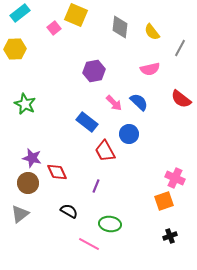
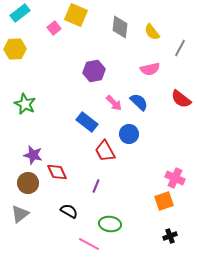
purple star: moved 1 px right, 3 px up
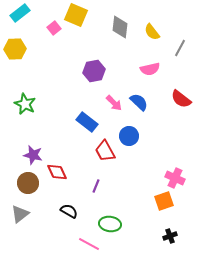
blue circle: moved 2 px down
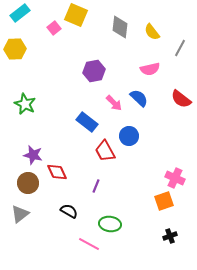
blue semicircle: moved 4 px up
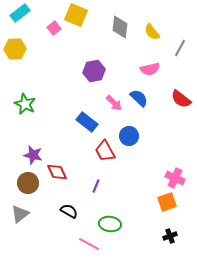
orange square: moved 3 px right, 1 px down
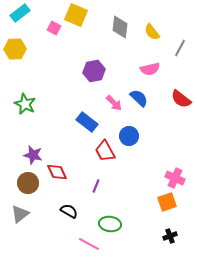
pink square: rotated 24 degrees counterclockwise
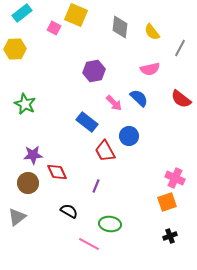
cyan rectangle: moved 2 px right
purple star: rotated 18 degrees counterclockwise
gray triangle: moved 3 px left, 3 px down
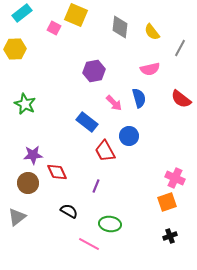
blue semicircle: rotated 30 degrees clockwise
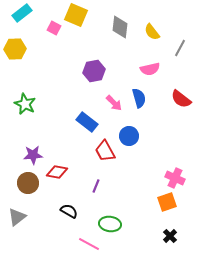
red diamond: rotated 55 degrees counterclockwise
black cross: rotated 24 degrees counterclockwise
